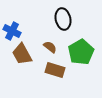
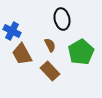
black ellipse: moved 1 px left
brown semicircle: moved 2 px up; rotated 24 degrees clockwise
brown rectangle: moved 5 px left, 1 px down; rotated 30 degrees clockwise
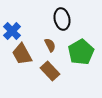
blue cross: rotated 18 degrees clockwise
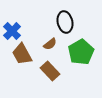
black ellipse: moved 3 px right, 3 px down
brown semicircle: moved 1 px up; rotated 80 degrees clockwise
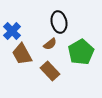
black ellipse: moved 6 px left
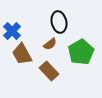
brown rectangle: moved 1 px left
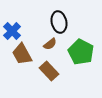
green pentagon: rotated 15 degrees counterclockwise
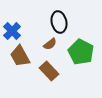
brown trapezoid: moved 2 px left, 2 px down
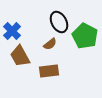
black ellipse: rotated 15 degrees counterclockwise
green pentagon: moved 4 px right, 16 px up
brown rectangle: rotated 54 degrees counterclockwise
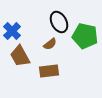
green pentagon: rotated 15 degrees counterclockwise
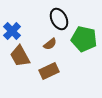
black ellipse: moved 3 px up
green pentagon: moved 1 px left, 3 px down
brown rectangle: rotated 18 degrees counterclockwise
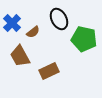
blue cross: moved 8 px up
brown semicircle: moved 17 px left, 12 px up
